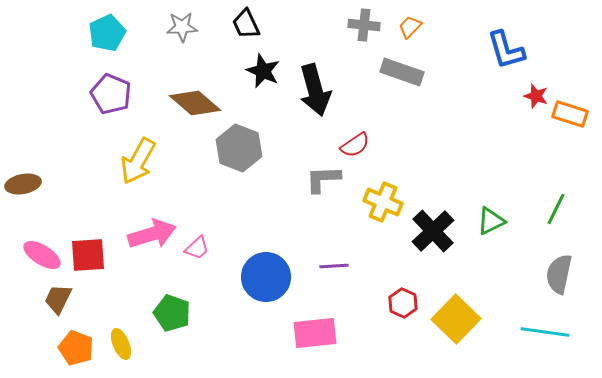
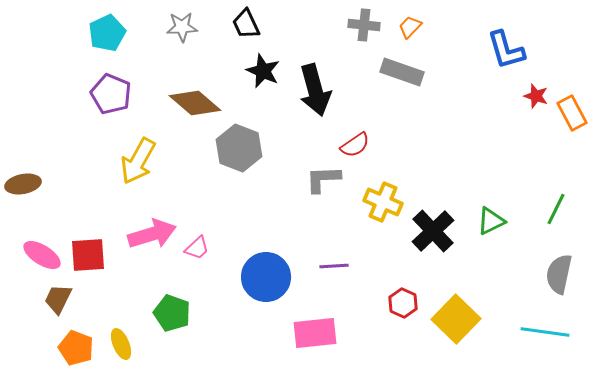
orange rectangle: moved 2 px right, 1 px up; rotated 44 degrees clockwise
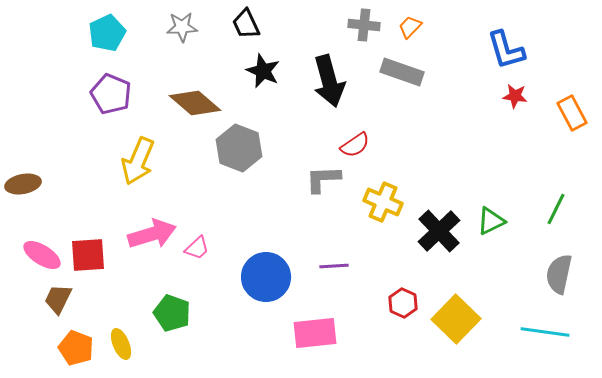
black arrow: moved 14 px right, 9 px up
red star: moved 21 px left; rotated 10 degrees counterclockwise
yellow arrow: rotated 6 degrees counterclockwise
black cross: moved 6 px right
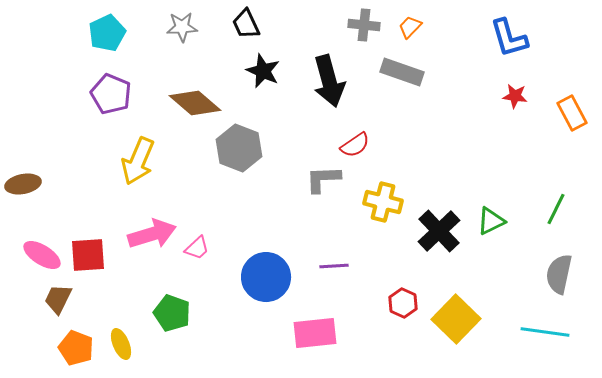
blue L-shape: moved 3 px right, 12 px up
yellow cross: rotated 9 degrees counterclockwise
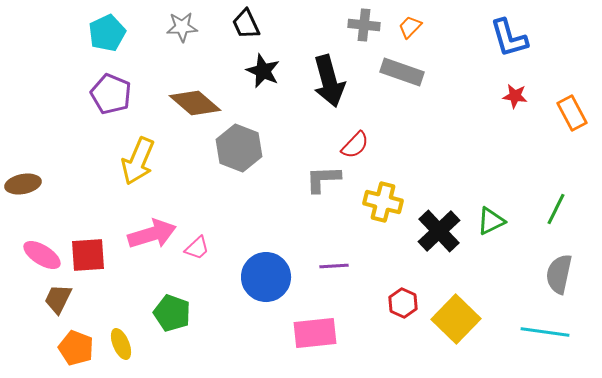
red semicircle: rotated 12 degrees counterclockwise
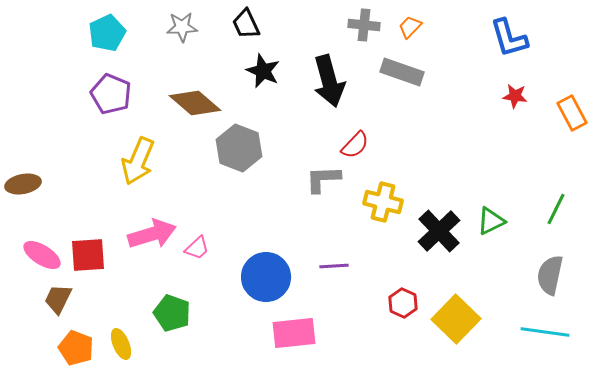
gray semicircle: moved 9 px left, 1 px down
pink rectangle: moved 21 px left
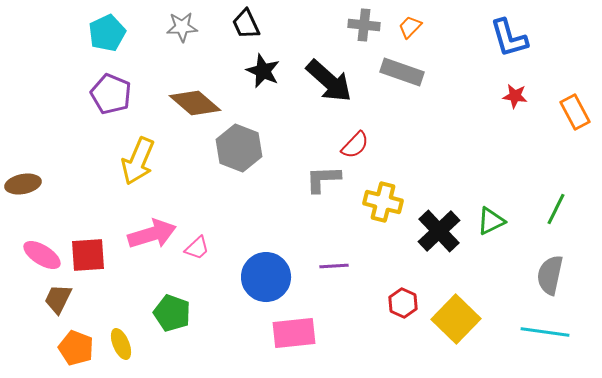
black arrow: rotated 33 degrees counterclockwise
orange rectangle: moved 3 px right, 1 px up
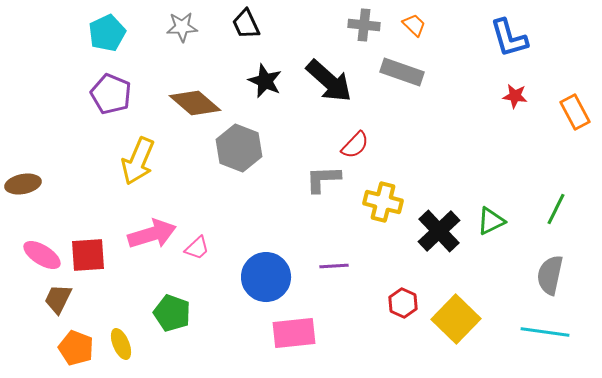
orange trapezoid: moved 4 px right, 2 px up; rotated 90 degrees clockwise
black star: moved 2 px right, 10 px down
